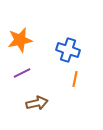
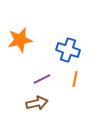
purple line: moved 20 px right, 6 px down
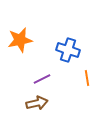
orange line: moved 12 px right, 1 px up; rotated 21 degrees counterclockwise
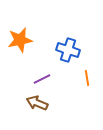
brown arrow: rotated 145 degrees counterclockwise
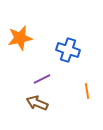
orange star: moved 2 px up
orange line: moved 13 px down
